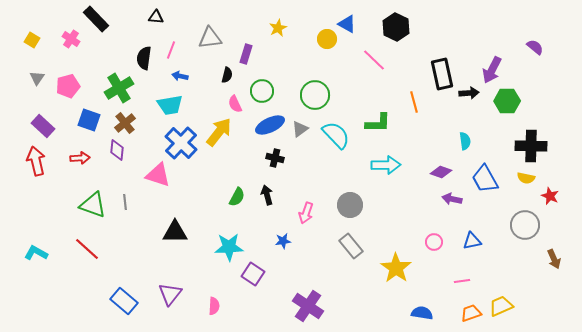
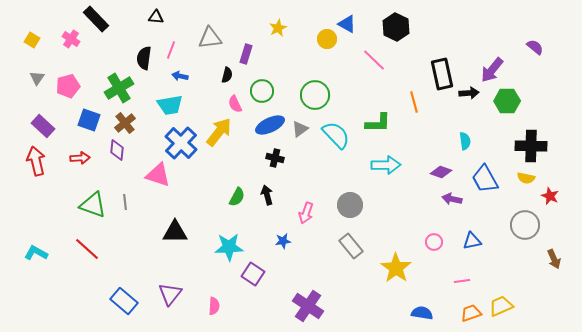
purple arrow at (492, 70): rotated 12 degrees clockwise
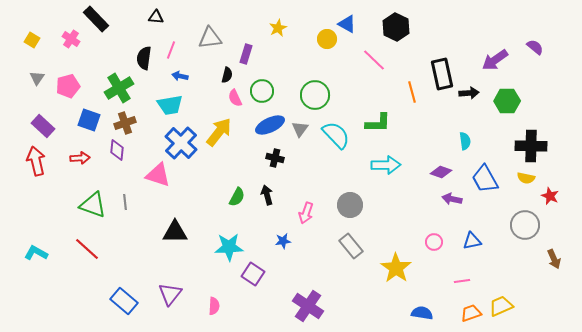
purple arrow at (492, 70): moved 3 px right, 10 px up; rotated 16 degrees clockwise
orange line at (414, 102): moved 2 px left, 10 px up
pink semicircle at (235, 104): moved 6 px up
brown cross at (125, 123): rotated 20 degrees clockwise
gray triangle at (300, 129): rotated 18 degrees counterclockwise
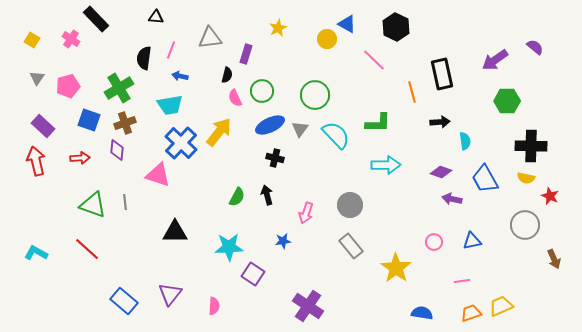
black arrow at (469, 93): moved 29 px left, 29 px down
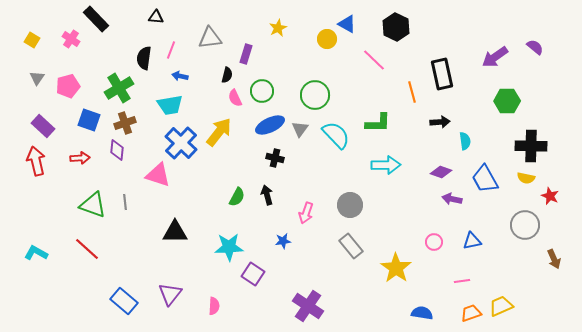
purple arrow at (495, 60): moved 3 px up
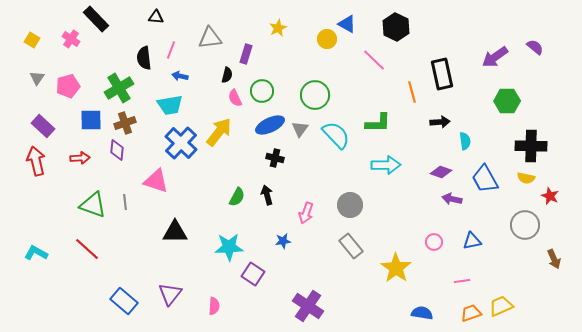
black semicircle at (144, 58): rotated 15 degrees counterclockwise
blue square at (89, 120): moved 2 px right; rotated 20 degrees counterclockwise
pink triangle at (158, 175): moved 2 px left, 6 px down
